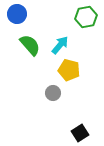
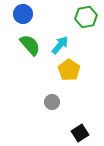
blue circle: moved 6 px right
yellow pentagon: rotated 20 degrees clockwise
gray circle: moved 1 px left, 9 px down
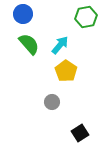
green semicircle: moved 1 px left, 1 px up
yellow pentagon: moved 3 px left, 1 px down
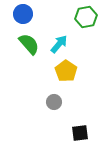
cyan arrow: moved 1 px left, 1 px up
gray circle: moved 2 px right
black square: rotated 24 degrees clockwise
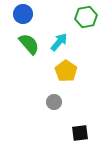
cyan arrow: moved 2 px up
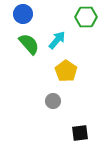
green hexagon: rotated 10 degrees clockwise
cyan arrow: moved 2 px left, 2 px up
gray circle: moved 1 px left, 1 px up
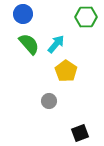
cyan arrow: moved 1 px left, 4 px down
gray circle: moved 4 px left
black square: rotated 12 degrees counterclockwise
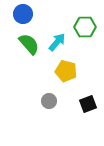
green hexagon: moved 1 px left, 10 px down
cyan arrow: moved 1 px right, 2 px up
yellow pentagon: rotated 20 degrees counterclockwise
black square: moved 8 px right, 29 px up
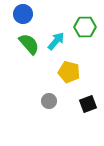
cyan arrow: moved 1 px left, 1 px up
yellow pentagon: moved 3 px right, 1 px down
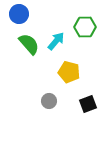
blue circle: moved 4 px left
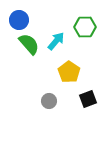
blue circle: moved 6 px down
yellow pentagon: rotated 20 degrees clockwise
black square: moved 5 px up
